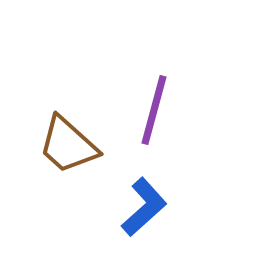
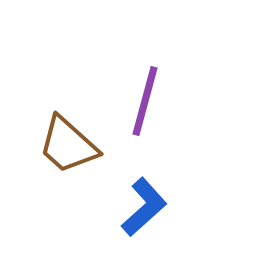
purple line: moved 9 px left, 9 px up
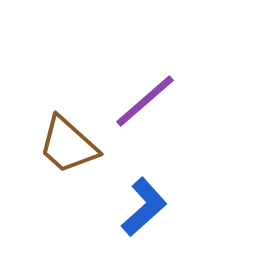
purple line: rotated 34 degrees clockwise
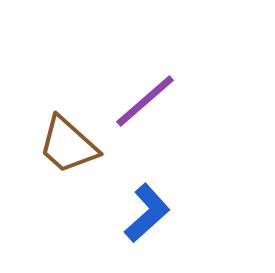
blue L-shape: moved 3 px right, 6 px down
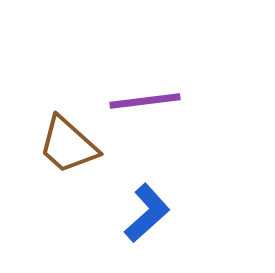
purple line: rotated 34 degrees clockwise
